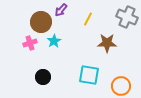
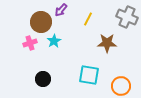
black circle: moved 2 px down
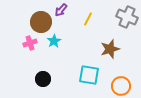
brown star: moved 3 px right, 6 px down; rotated 18 degrees counterclockwise
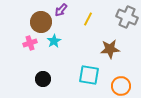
brown star: rotated 12 degrees clockwise
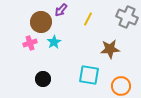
cyan star: moved 1 px down
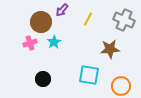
purple arrow: moved 1 px right
gray cross: moved 3 px left, 3 px down
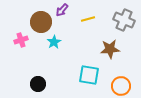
yellow line: rotated 48 degrees clockwise
pink cross: moved 9 px left, 3 px up
black circle: moved 5 px left, 5 px down
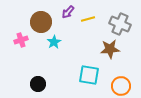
purple arrow: moved 6 px right, 2 px down
gray cross: moved 4 px left, 4 px down
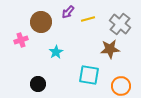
gray cross: rotated 15 degrees clockwise
cyan star: moved 2 px right, 10 px down
